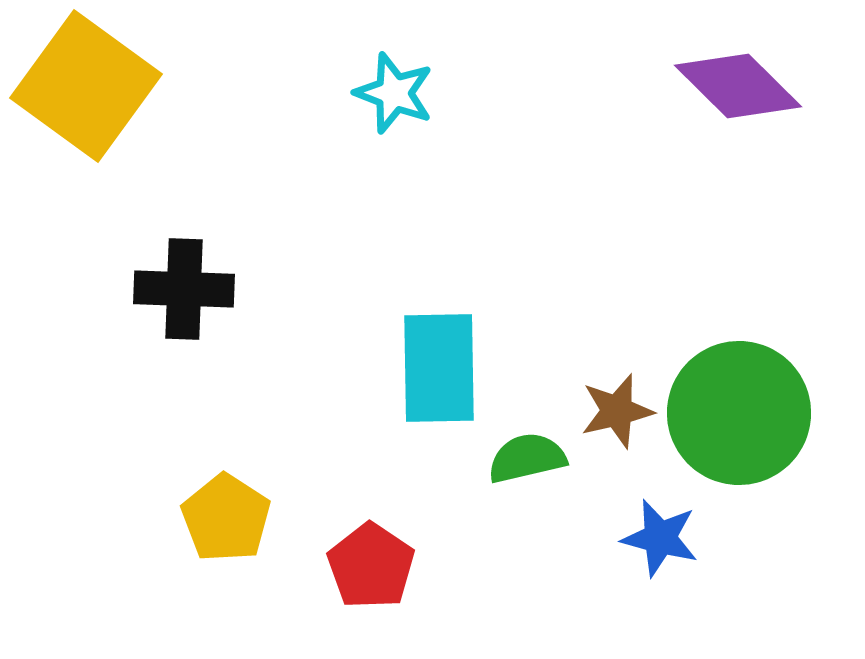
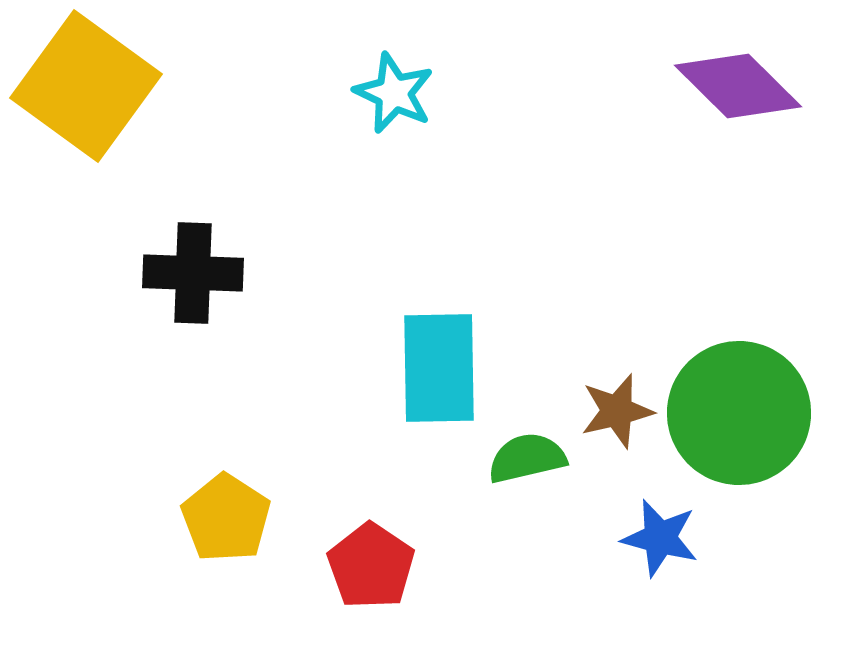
cyan star: rotated 4 degrees clockwise
black cross: moved 9 px right, 16 px up
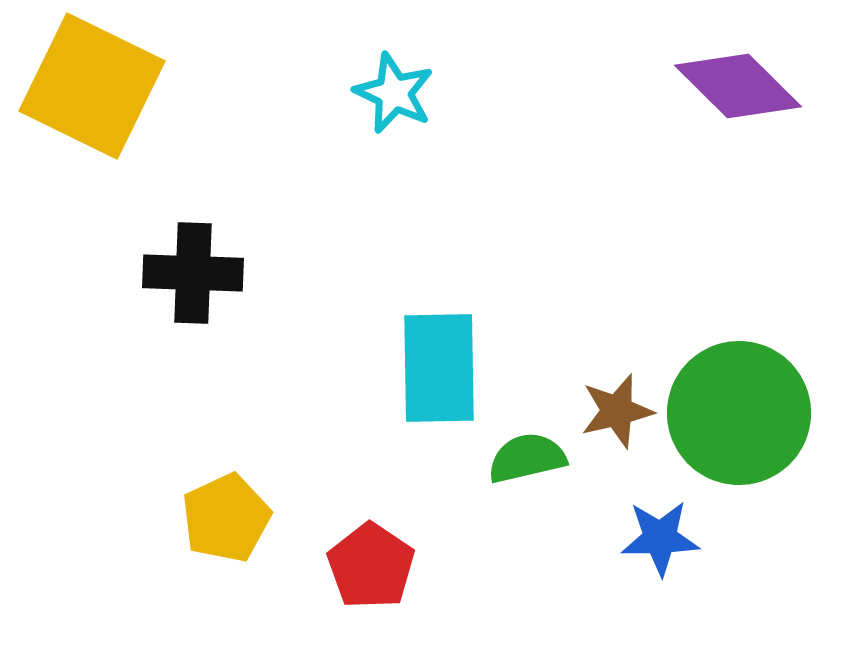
yellow square: moved 6 px right; rotated 10 degrees counterclockwise
yellow pentagon: rotated 14 degrees clockwise
blue star: rotated 16 degrees counterclockwise
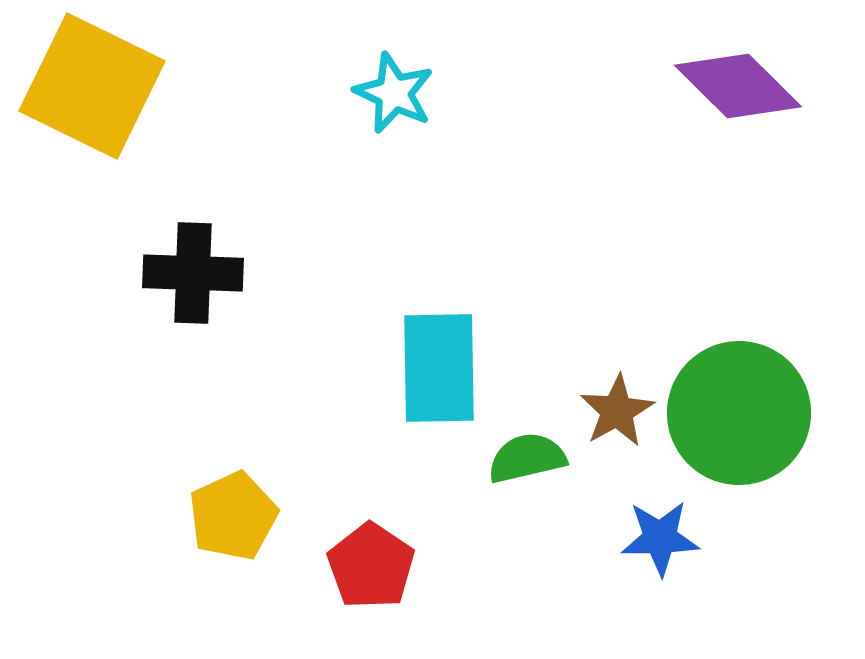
brown star: rotated 16 degrees counterclockwise
yellow pentagon: moved 7 px right, 2 px up
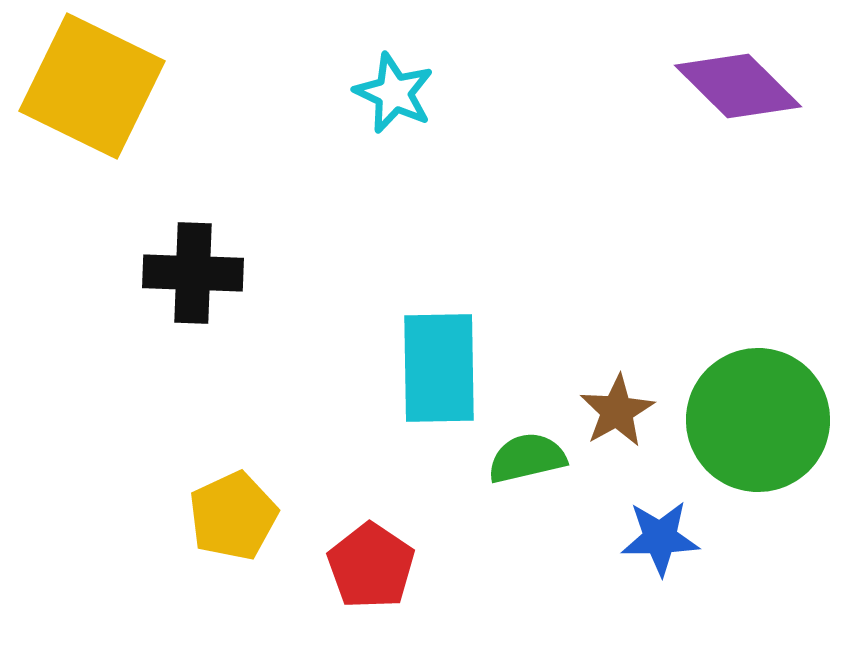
green circle: moved 19 px right, 7 px down
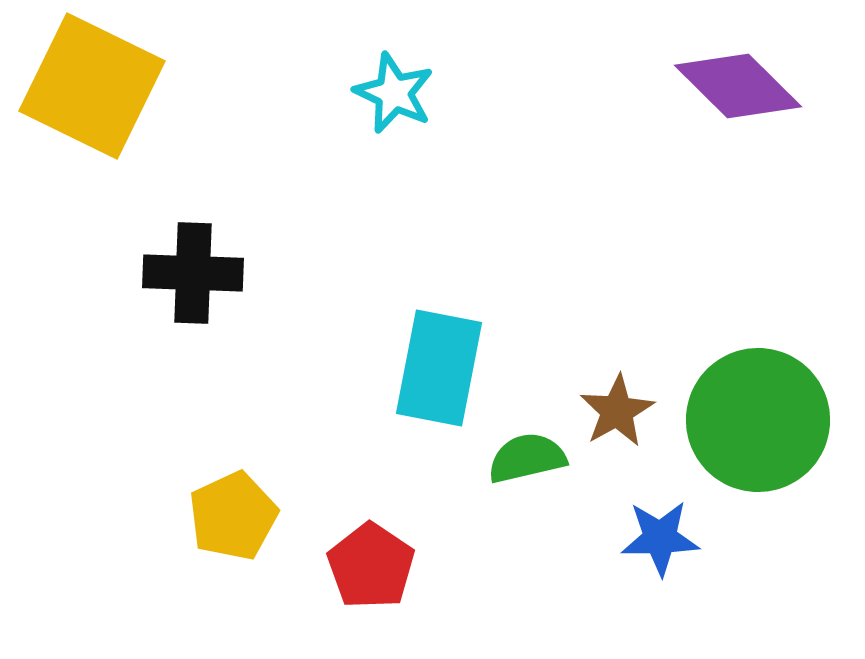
cyan rectangle: rotated 12 degrees clockwise
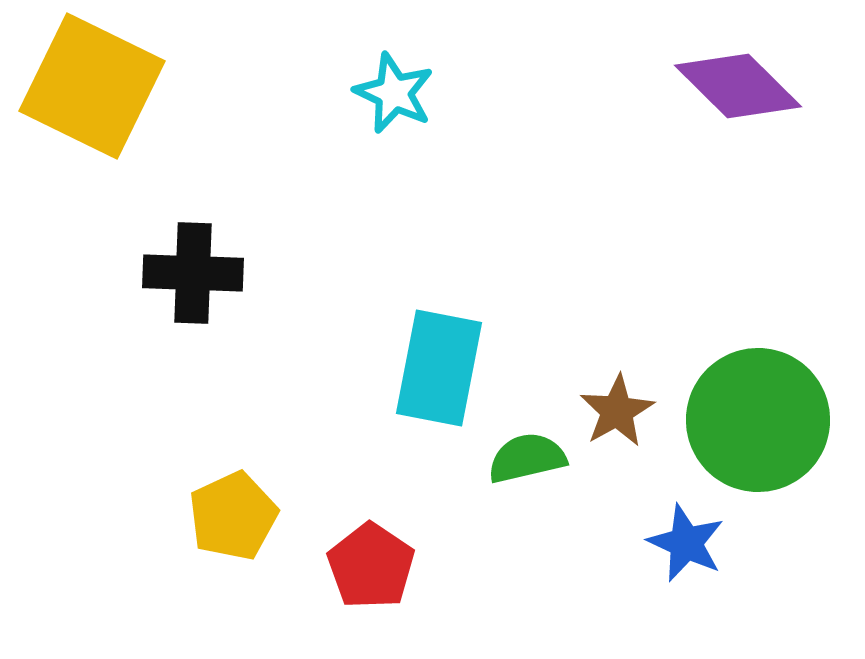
blue star: moved 26 px right, 5 px down; rotated 26 degrees clockwise
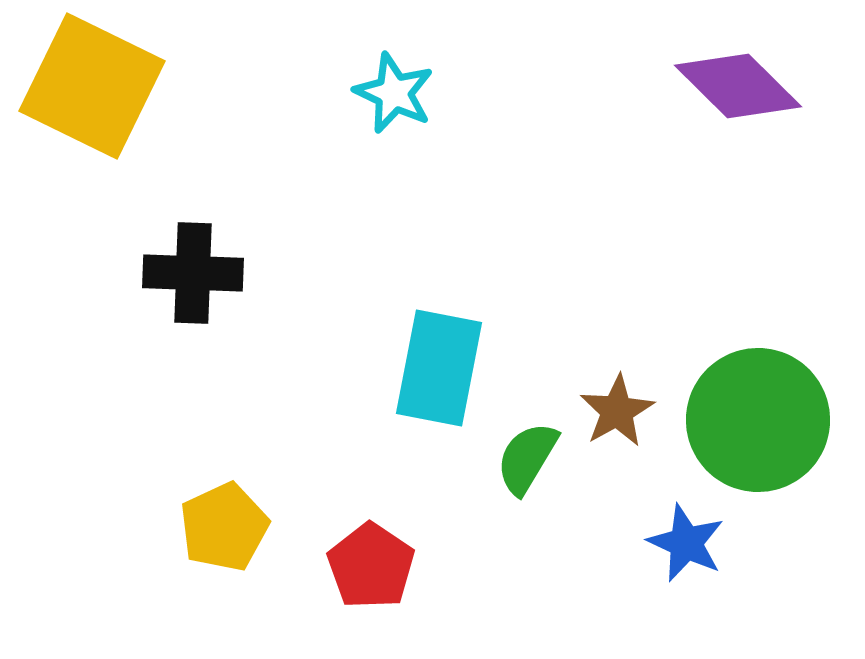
green semicircle: rotated 46 degrees counterclockwise
yellow pentagon: moved 9 px left, 11 px down
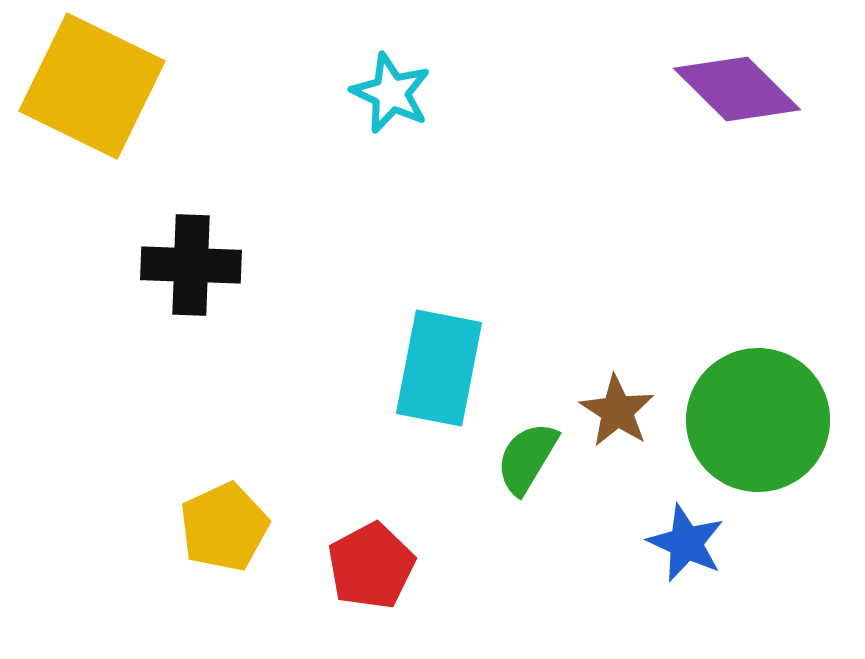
purple diamond: moved 1 px left, 3 px down
cyan star: moved 3 px left
black cross: moved 2 px left, 8 px up
brown star: rotated 10 degrees counterclockwise
red pentagon: rotated 10 degrees clockwise
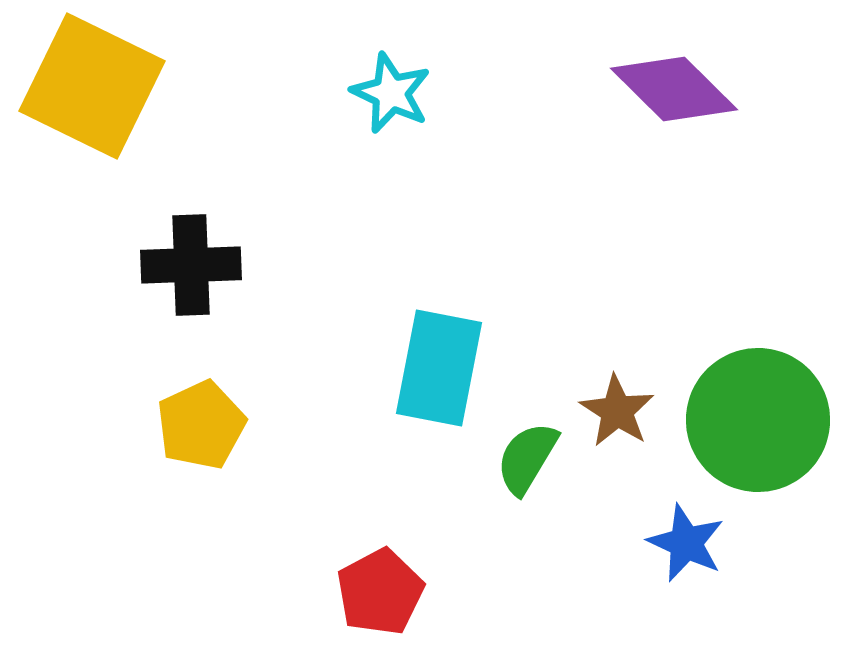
purple diamond: moved 63 px left
black cross: rotated 4 degrees counterclockwise
yellow pentagon: moved 23 px left, 102 px up
red pentagon: moved 9 px right, 26 px down
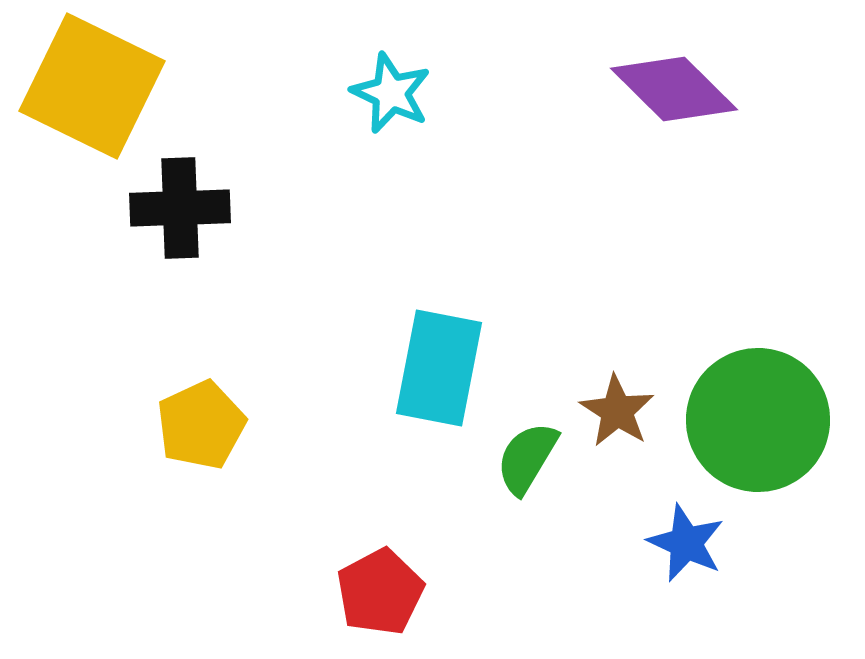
black cross: moved 11 px left, 57 px up
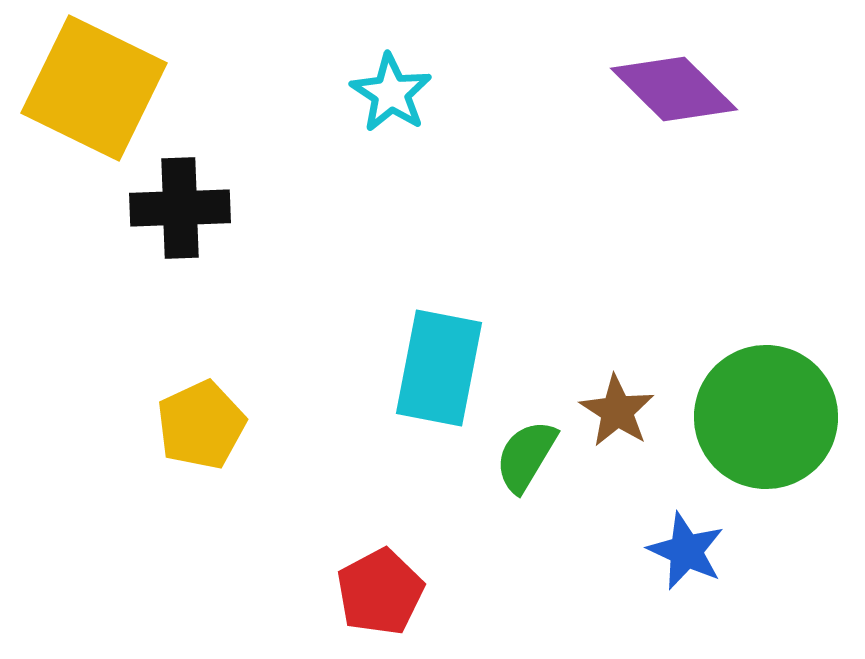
yellow square: moved 2 px right, 2 px down
cyan star: rotated 8 degrees clockwise
green circle: moved 8 px right, 3 px up
green semicircle: moved 1 px left, 2 px up
blue star: moved 8 px down
